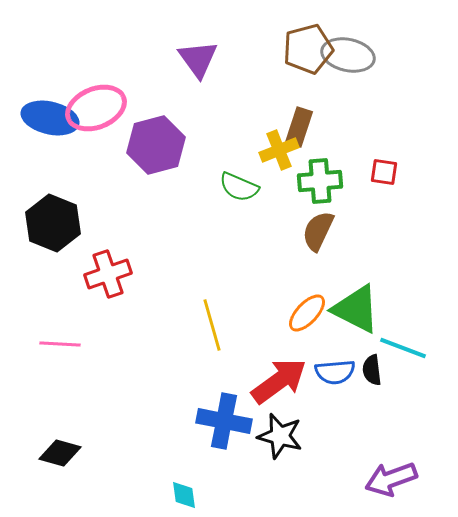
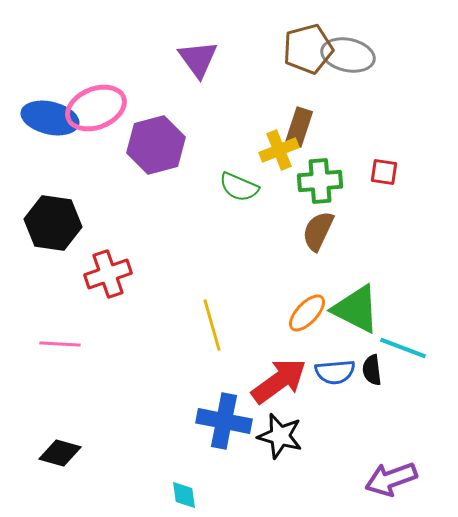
black hexagon: rotated 14 degrees counterclockwise
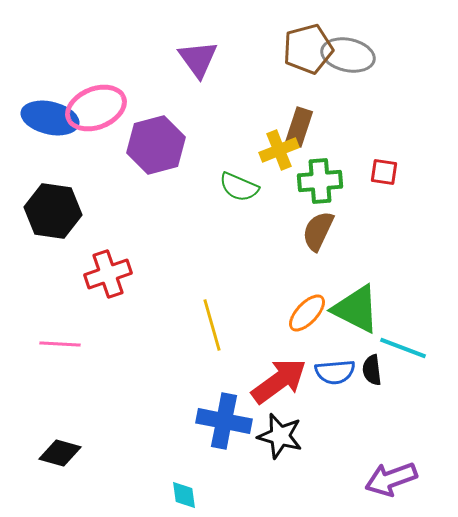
black hexagon: moved 12 px up
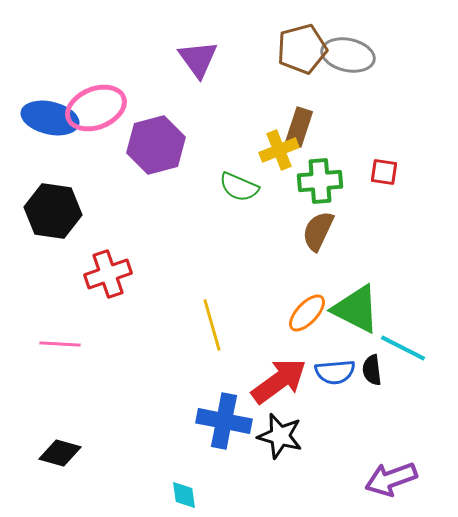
brown pentagon: moved 6 px left
cyan line: rotated 6 degrees clockwise
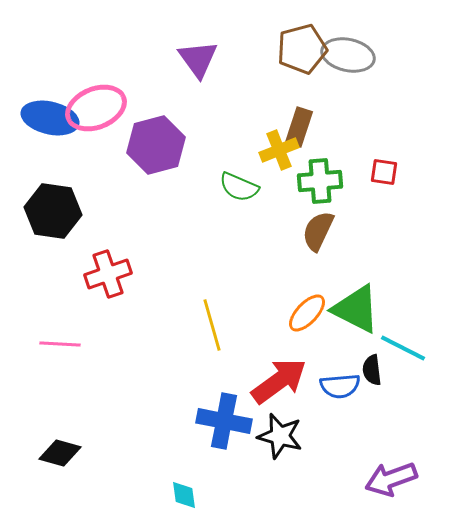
blue semicircle: moved 5 px right, 14 px down
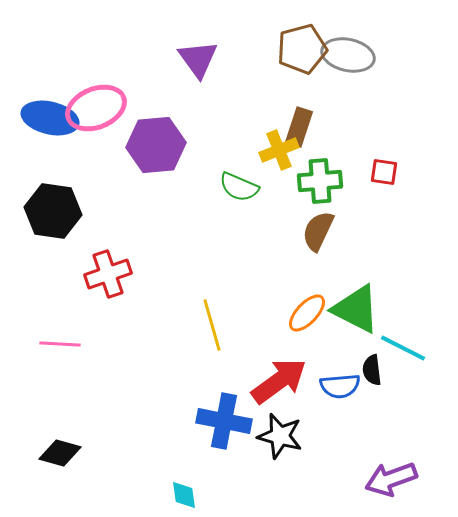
purple hexagon: rotated 10 degrees clockwise
